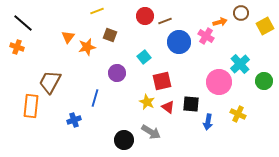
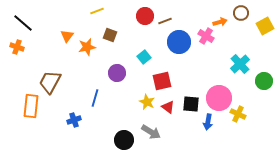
orange triangle: moved 1 px left, 1 px up
pink circle: moved 16 px down
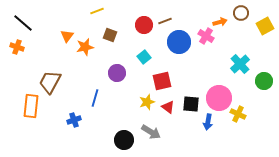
red circle: moved 1 px left, 9 px down
orange star: moved 2 px left
yellow star: rotated 28 degrees clockwise
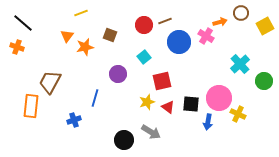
yellow line: moved 16 px left, 2 px down
purple circle: moved 1 px right, 1 px down
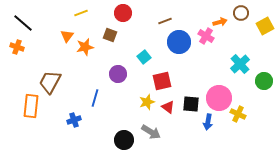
red circle: moved 21 px left, 12 px up
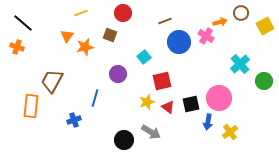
brown trapezoid: moved 2 px right, 1 px up
black square: rotated 18 degrees counterclockwise
yellow cross: moved 8 px left, 18 px down; rotated 28 degrees clockwise
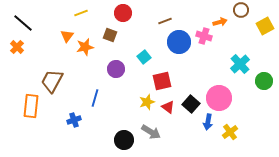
brown circle: moved 3 px up
pink cross: moved 2 px left; rotated 14 degrees counterclockwise
orange cross: rotated 24 degrees clockwise
purple circle: moved 2 px left, 5 px up
black square: rotated 36 degrees counterclockwise
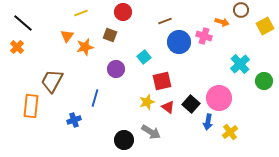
red circle: moved 1 px up
orange arrow: moved 2 px right; rotated 32 degrees clockwise
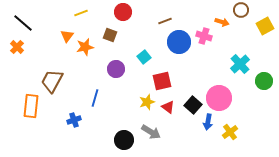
black square: moved 2 px right, 1 px down
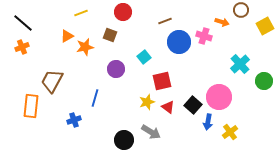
orange triangle: rotated 24 degrees clockwise
orange cross: moved 5 px right; rotated 24 degrees clockwise
pink circle: moved 1 px up
